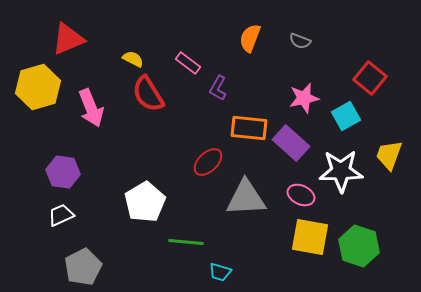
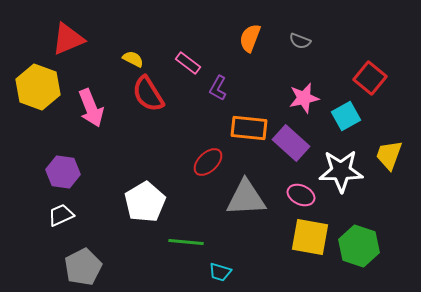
yellow hexagon: rotated 24 degrees counterclockwise
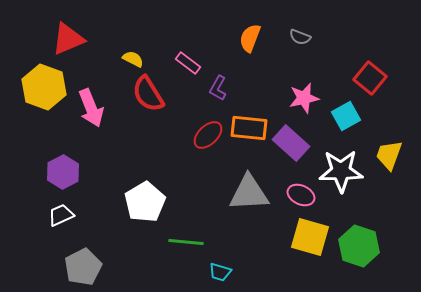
gray semicircle: moved 4 px up
yellow hexagon: moved 6 px right
red ellipse: moved 27 px up
purple hexagon: rotated 24 degrees clockwise
gray triangle: moved 3 px right, 5 px up
yellow square: rotated 6 degrees clockwise
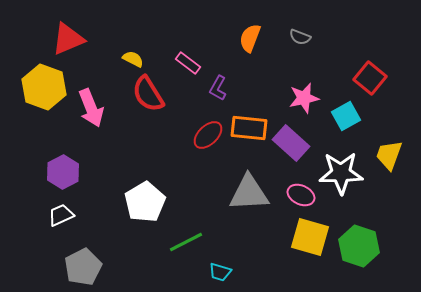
white star: moved 2 px down
green line: rotated 32 degrees counterclockwise
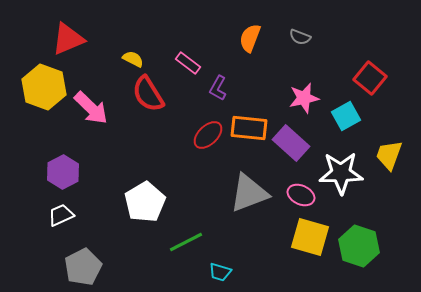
pink arrow: rotated 24 degrees counterclockwise
gray triangle: rotated 18 degrees counterclockwise
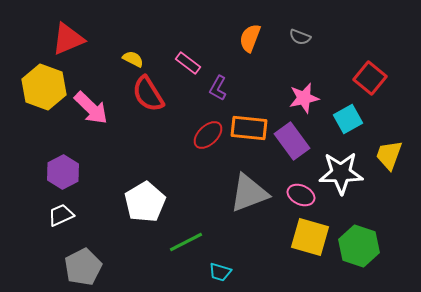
cyan square: moved 2 px right, 3 px down
purple rectangle: moved 1 px right, 2 px up; rotated 12 degrees clockwise
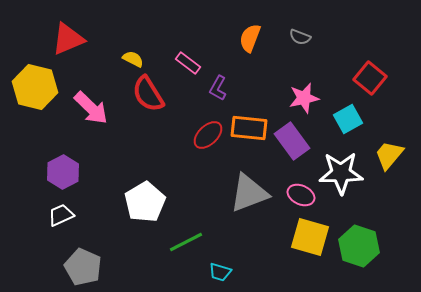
yellow hexagon: moved 9 px left; rotated 6 degrees counterclockwise
yellow trapezoid: rotated 20 degrees clockwise
gray pentagon: rotated 21 degrees counterclockwise
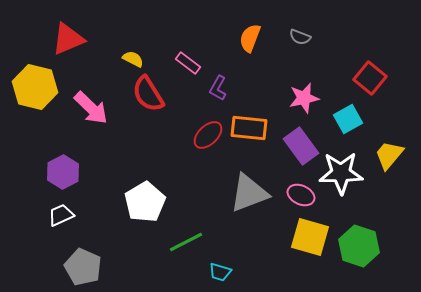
purple rectangle: moved 9 px right, 5 px down
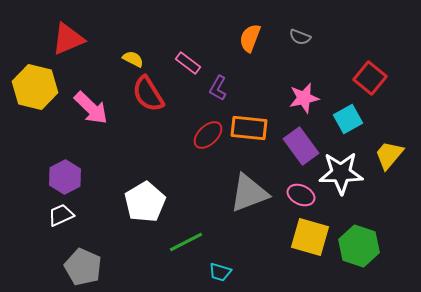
purple hexagon: moved 2 px right, 5 px down
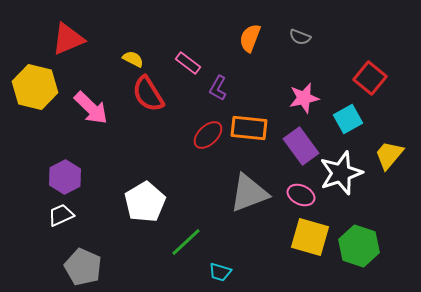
white star: rotated 18 degrees counterclockwise
green line: rotated 16 degrees counterclockwise
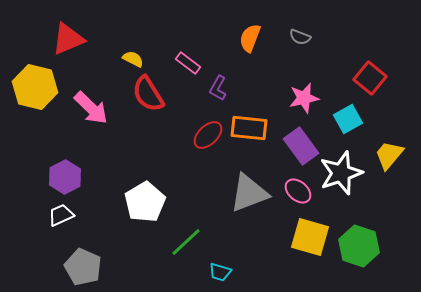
pink ellipse: moved 3 px left, 4 px up; rotated 16 degrees clockwise
